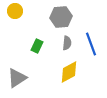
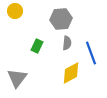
gray hexagon: moved 2 px down
blue line: moved 9 px down
yellow diamond: moved 2 px right, 1 px down
gray triangle: rotated 20 degrees counterclockwise
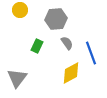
yellow circle: moved 5 px right, 1 px up
gray hexagon: moved 5 px left
gray semicircle: rotated 40 degrees counterclockwise
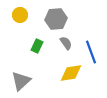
yellow circle: moved 5 px down
gray semicircle: moved 1 px left
blue line: moved 1 px up
yellow diamond: rotated 20 degrees clockwise
gray triangle: moved 4 px right, 3 px down; rotated 10 degrees clockwise
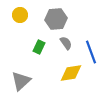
green rectangle: moved 2 px right, 1 px down
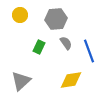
blue line: moved 2 px left, 1 px up
yellow diamond: moved 7 px down
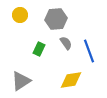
green rectangle: moved 2 px down
gray triangle: rotated 10 degrees clockwise
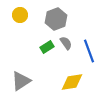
gray hexagon: rotated 15 degrees counterclockwise
green rectangle: moved 8 px right, 2 px up; rotated 32 degrees clockwise
yellow diamond: moved 1 px right, 2 px down
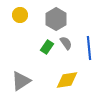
gray hexagon: rotated 10 degrees counterclockwise
green rectangle: rotated 24 degrees counterclockwise
blue line: moved 3 px up; rotated 15 degrees clockwise
yellow diamond: moved 5 px left, 2 px up
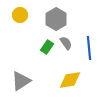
yellow diamond: moved 3 px right
